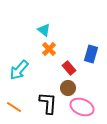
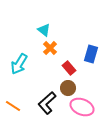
orange cross: moved 1 px right, 1 px up
cyan arrow: moved 6 px up; rotated 10 degrees counterclockwise
black L-shape: moved 1 px left; rotated 135 degrees counterclockwise
orange line: moved 1 px left, 1 px up
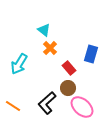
pink ellipse: rotated 20 degrees clockwise
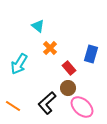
cyan triangle: moved 6 px left, 4 px up
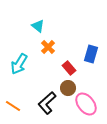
orange cross: moved 2 px left, 1 px up
pink ellipse: moved 4 px right, 3 px up; rotated 10 degrees clockwise
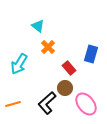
brown circle: moved 3 px left
orange line: moved 2 px up; rotated 49 degrees counterclockwise
